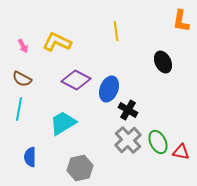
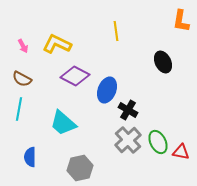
yellow L-shape: moved 2 px down
purple diamond: moved 1 px left, 4 px up
blue ellipse: moved 2 px left, 1 px down
cyan trapezoid: rotated 108 degrees counterclockwise
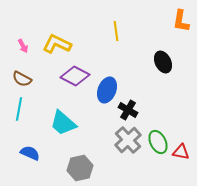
blue semicircle: moved 4 px up; rotated 114 degrees clockwise
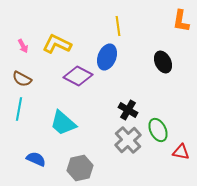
yellow line: moved 2 px right, 5 px up
purple diamond: moved 3 px right
blue ellipse: moved 33 px up
green ellipse: moved 12 px up
blue semicircle: moved 6 px right, 6 px down
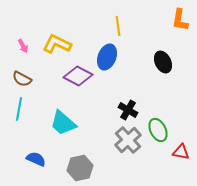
orange L-shape: moved 1 px left, 1 px up
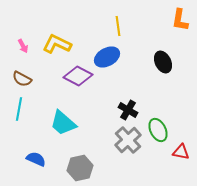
blue ellipse: rotated 40 degrees clockwise
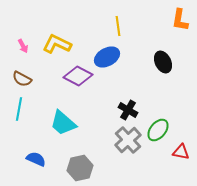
green ellipse: rotated 65 degrees clockwise
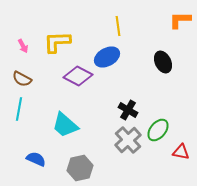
orange L-shape: rotated 80 degrees clockwise
yellow L-shape: moved 2 px up; rotated 28 degrees counterclockwise
cyan trapezoid: moved 2 px right, 2 px down
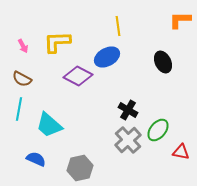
cyan trapezoid: moved 16 px left
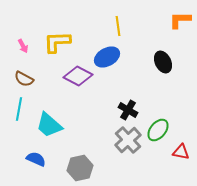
brown semicircle: moved 2 px right
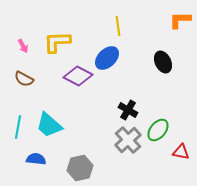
blue ellipse: moved 1 px down; rotated 15 degrees counterclockwise
cyan line: moved 1 px left, 18 px down
blue semicircle: rotated 18 degrees counterclockwise
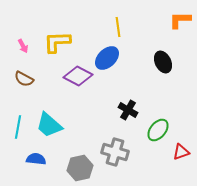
yellow line: moved 1 px down
gray cross: moved 13 px left, 12 px down; rotated 32 degrees counterclockwise
red triangle: rotated 30 degrees counterclockwise
